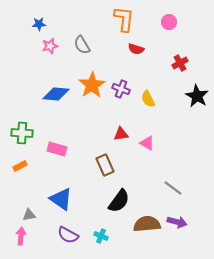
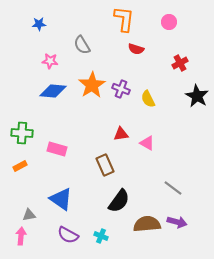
pink star: moved 15 px down; rotated 21 degrees clockwise
blue diamond: moved 3 px left, 3 px up
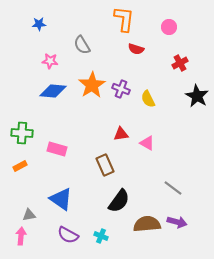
pink circle: moved 5 px down
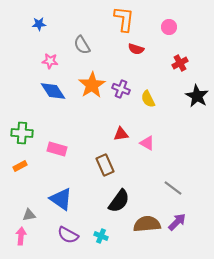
blue diamond: rotated 52 degrees clockwise
purple arrow: rotated 60 degrees counterclockwise
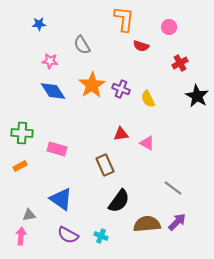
red semicircle: moved 5 px right, 3 px up
